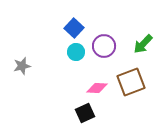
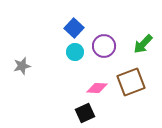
cyan circle: moved 1 px left
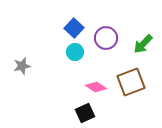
purple circle: moved 2 px right, 8 px up
pink diamond: moved 1 px left, 1 px up; rotated 30 degrees clockwise
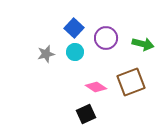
green arrow: rotated 120 degrees counterclockwise
gray star: moved 24 px right, 12 px up
black square: moved 1 px right, 1 px down
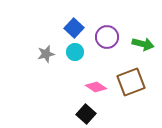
purple circle: moved 1 px right, 1 px up
black square: rotated 24 degrees counterclockwise
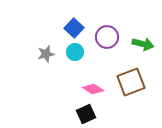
pink diamond: moved 3 px left, 2 px down
black square: rotated 24 degrees clockwise
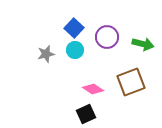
cyan circle: moved 2 px up
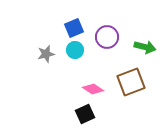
blue square: rotated 24 degrees clockwise
green arrow: moved 2 px right, 3 px down
black square: moved 1 px left
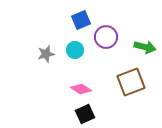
blue square: moved 7 px right, 8 px up
purple circle: moved 1 px left
pink diamond: moved 12 px left
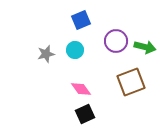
purple circle: moved 10 px right, 4 px down
pink diamond: rotated 20 degrees clockwise
